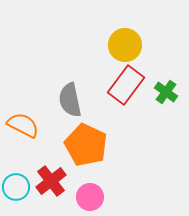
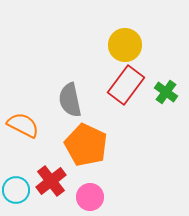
cyan circle: moved 3 px down
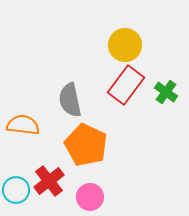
orange semicircle: rotated 20 degrees counterclockwise
red cross: moved 2 px left
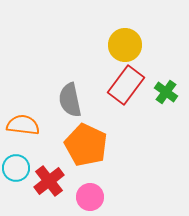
cyan circle: moved 22 px up
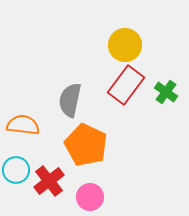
gray semicircle: rotated 24 degrees clockwise
cyan circle: moved 2 px down
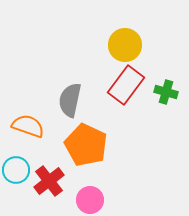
green cross: rotated 20 degrees counterclockwise
orange semicircle: moved 5 px right, 1 px down; rotated 12 degrees clockwise
pink circle: moved 3 px down
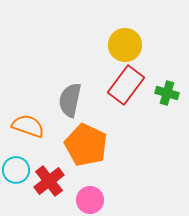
green cross: moved 1 px right, 1 px down
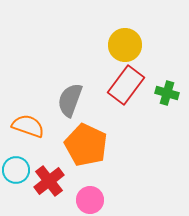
gray semicircle: rotated 8 degrees clockwise
